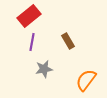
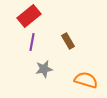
orange semicircle: rotated 70 degrees clockwise
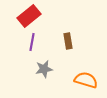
brown rectangle: rotated 21 degrees clockwise
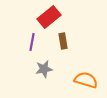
red rectangle: moved 20 px right, 1 px down
brown rectangle: moved 5 px left
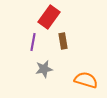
red rectangle: rotated 15 degrees counterclockwise
purple line: moved 1 px right
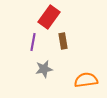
orange semicircle: rotated 25 degrees counterclockwise
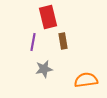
red rectangle: moved 1 px left; rotated 50 degrees counterclockwise
